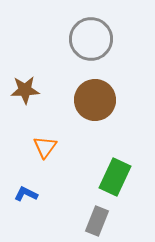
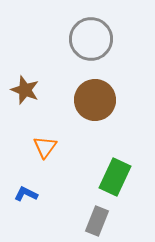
brown star: rotated 24 degrees clockwise
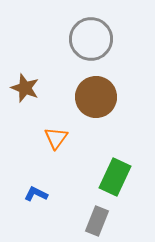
brown star: moved 2 px up
brown circle: moved 1 px right, 3 px up
orange triangle: moved 11 px right, 9 px up
blue L-shape: moved 10 px right
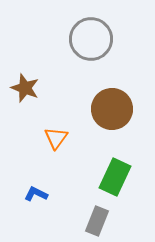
brown circle: moved 16 px right, 12 px down
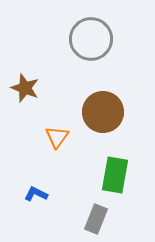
brown circle: moved 9 px left, 3 px down
orange triangle: moved 1 px right, 1 px up
green rectangle: moved 2 px up; rotated 15 degrees counterclockwise
gray rectangle: moved 1 px left, 2 px up
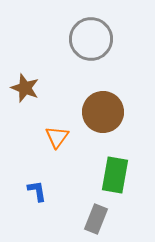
blue L-shape: moved 1 px right, 3 px up; rotated 55 degrees clockwise
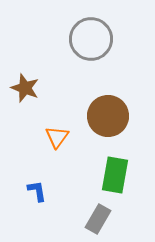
brown circle: moved 5 px right, 4 px down
gray rectangle: moved 2 px right; rotated 8 degrees clockwise
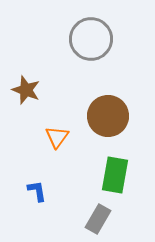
brown star: moved 1 px right, 2 px down
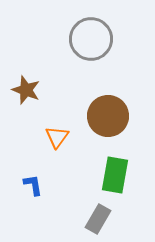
blue L-shape: moved 4 px left, 6 px up
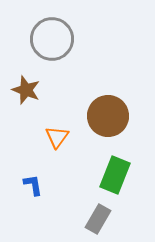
gray circle: moved 39 px left
green rectangle: rotated 12 degrees clockwise
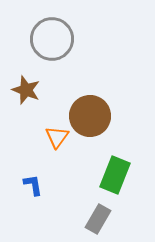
brown circle: moved 18 px left
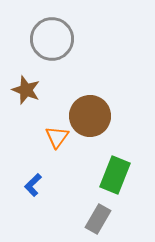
blue L-shape: rotated 125 degrees counterclockwise
